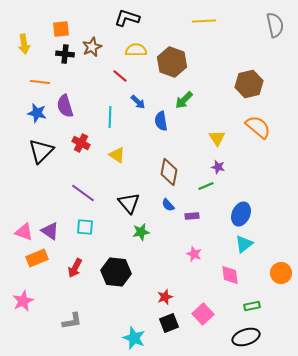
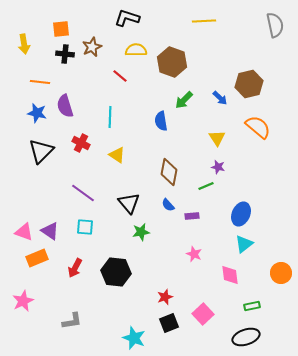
blue arrow at (138, 102): moved 82 px right, 4 px up
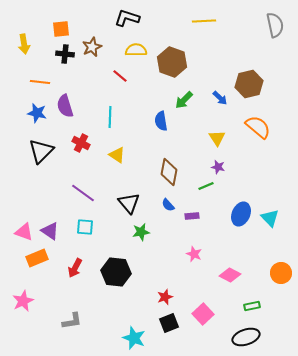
cyan triangle at (244, 244): moved 26 px right, 26 px up; rotated 36 degrees counterclockwise
pink diamond at (230, 275): rotated 55 degrees counterclockwise
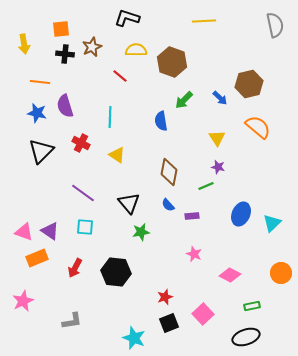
cyan triangle at (270, 218): moved 2 px right, 5 px down; rotated 30 degrees clockwise
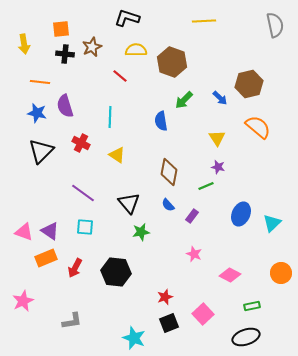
purple rectangle at (192, 216): rotated 48 degrees counterclockwise
orange rectangle at (37, 258): moved 9 px right
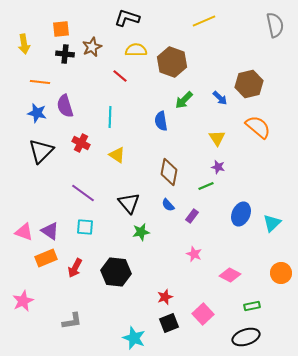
yellow line at (204, 21): rotated 20 degrees counterclockwise
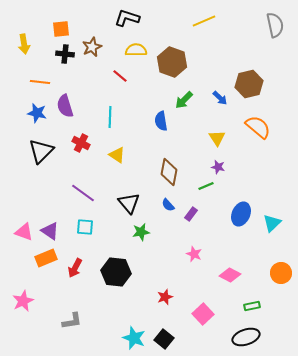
purple rectangle at (192, 216): moved 1 px left, 2 px up
black square at (169, 323): moved 5 px left, 16 px down; rotated 30 degrees counterclockwise
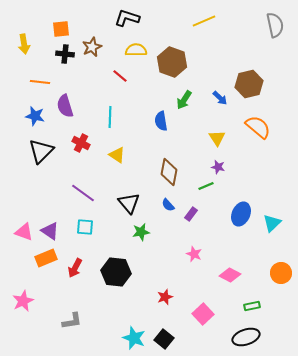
green arrow at (184, 100): rotated 12 degrees counterclockwise
blue star at (37, 113): moved 2 px left, 3 px down
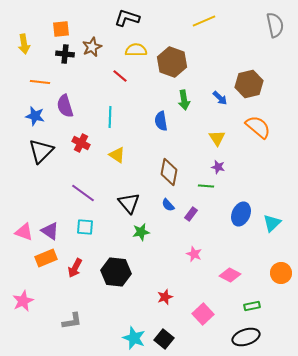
green arrow at (184, 100): rotated 42 degrees counterclockwise
green line at (206, 186): rotated 28 degrees clockwise
